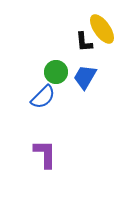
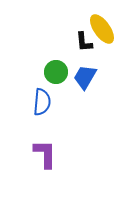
blue semicircle: moved 1 px left, 5 px down; rotated 40 degrees counterclockwise
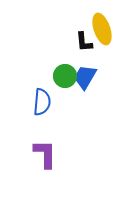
yellow ellipse: rotated 16 degrees clockwise
green circle: moved 9 px right, 4 px down
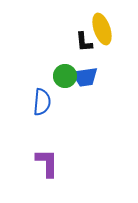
blue trapezoid: rotated 128 degrees counterclockwise
purple L-shape: moved 2 px right, 9 px down
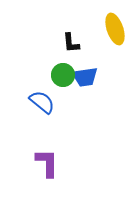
yellow ellipse: moved 13 px right
black L-shape: moved 13 px left, 1 px down
green circle: moved 2 px left, 1 px up
blue semicircle: rotated 56 degrees counterclockwise
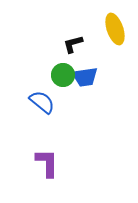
black L-shape: moved 2 px right, 1 px down; rotated 80 degrees clockwise
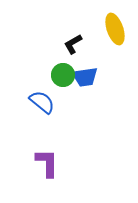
black L-shape: rotated 15 degrees counterclockwise
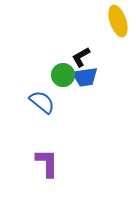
yellow ellipse: moved 3 px right, 8 px up
black L-shape: moved 8 px right, 13 px down
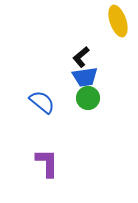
black L-shape: rotated 10 degrees counterclockwise
green circle: moved 25 px right, 23 px down
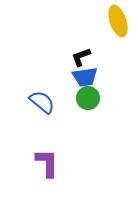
black L-shape: rotated 20 degrees clockwise
